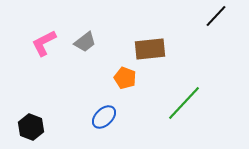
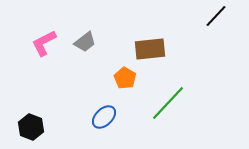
orange pentagon: rotated 10 degrees clockwise
green line: moved 16 px left
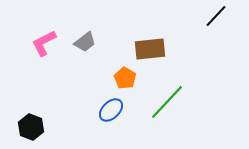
green line: moved 1 px left, 1 px up
blue ellipse: moved 7 px right, 7 px up
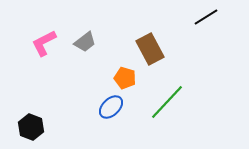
black line: moved 10 px left, 1 px down; rotated 15 degrees clockwise
brown rectangle: rotated 68 degrees clockwise
orange pentagon: rotated 15 degrees counterclockwise
blue ellipse: moved 3 px up
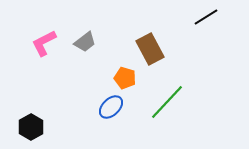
black hexagon: rotated 10 degrees clockwise
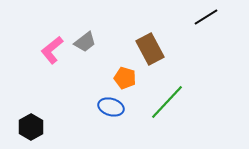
pink L-shape: moved 8 px right, 7 px down; rotated 12 degrees counterclockwise
blue ellipse: rotated 60 degrees clockwise
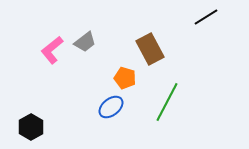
green line: rotated 15 degrees counterclockwise
blue ellipse: rotated 55 degrees counterclockwise
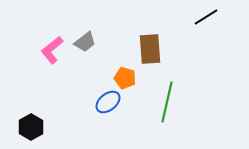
brown rectangle: rotated 24 degrees clockwise
green line: rotated 15 degrees counterclockwise
blue ellipse: moved 3 px left, 5 px up
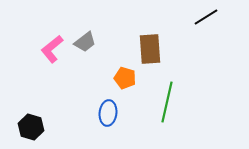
pink L-shape: moved 1 px up
blue ellipse: moved 11 px down; rotated 45 degrees counterclockwise
black hexagon: rotated 15 degrees counterclockwise
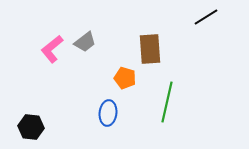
black hexagon: rotated 10 degrees counterclockwise
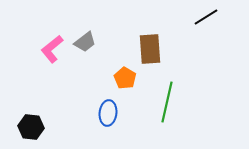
orange pentagon: rotated 15 degrees clockwise
